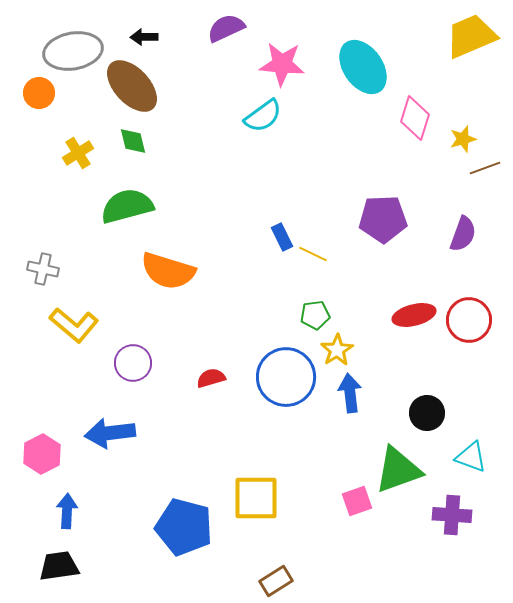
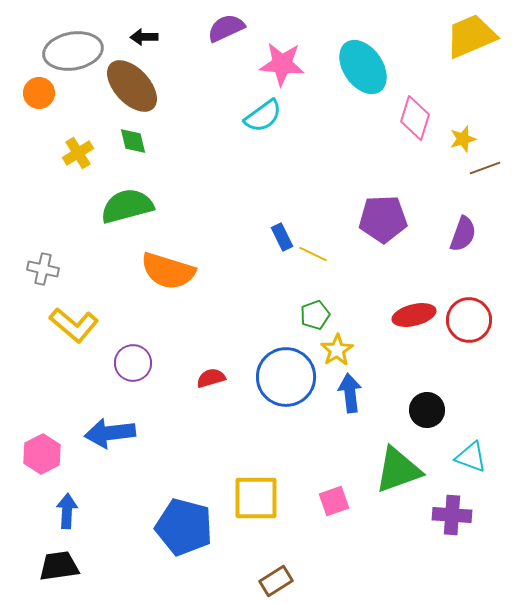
green pentagon at (315, 315): rotated 12 degrees counterclockwise
black circle at (427, 413): moved 3 px up
pink square at (357, 501): moved 23 px left
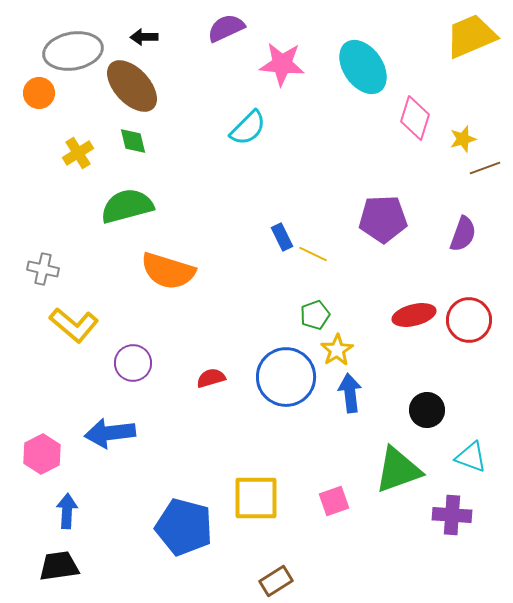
cyan semicircle at (263, 116): moved 15 px left, 12 px down; rotated 9 degrees counterclockwise
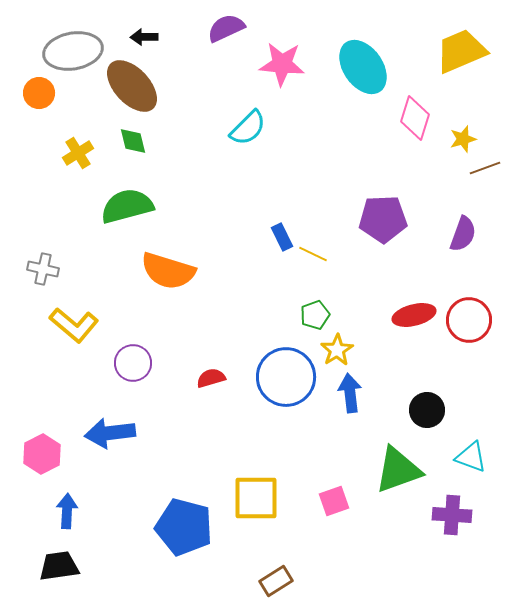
yellow trapezoid at (471, 36): moved 10 px left, 15 px down
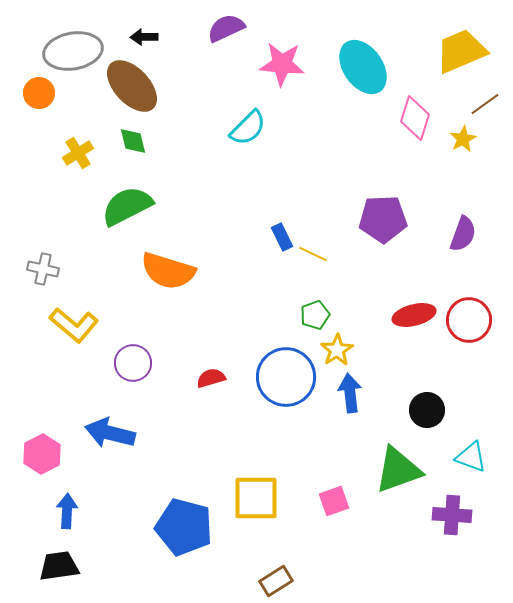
yellow star at (463, 139): rotated 12 degrees counterclockwise
brown line at (485, 168): moved 64 px up; rotated 16 degrees counterclockwise
green semicircle at (127, 206): rotated 12 degrees counterclockwise
blue arrow at (110, 433): rotated 21 degrees clockwise
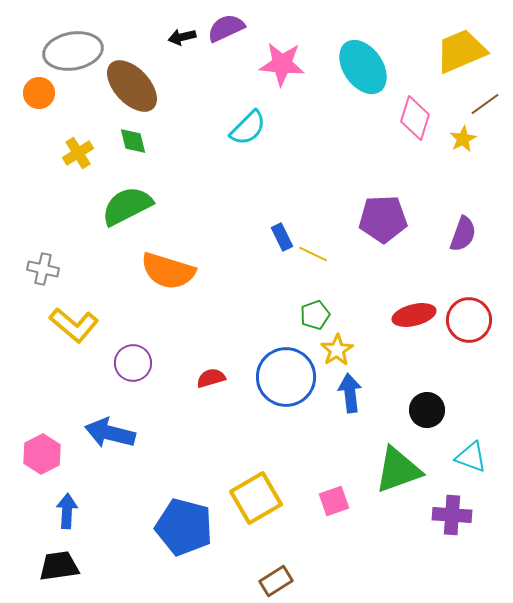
black arrow at (144, 37): moved 38 px right; rotated 12 degrees counterclockwise
yellow square at (256, 498): rotated 30 degrees counterclockwise
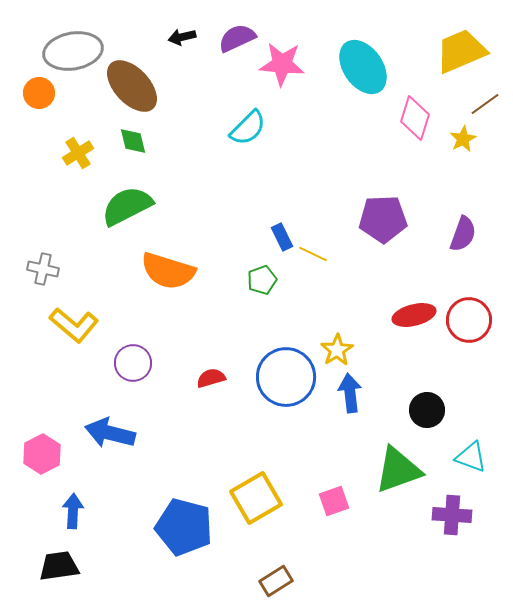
purple semicircle at (226, 28): moved 11 px right, 10 px down
green pentagon at (315, 315): moved 53 px left, 35 px up
blue arrow at (67, 511): moved 6 px right
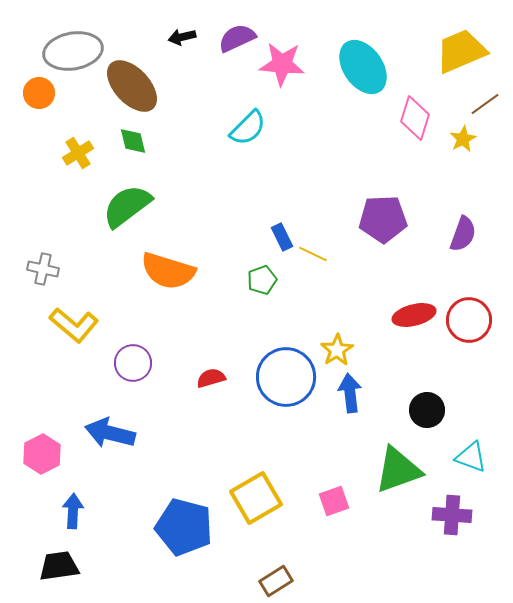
green semicircle at (127, 206): rotated 10 degrees counterclockwise
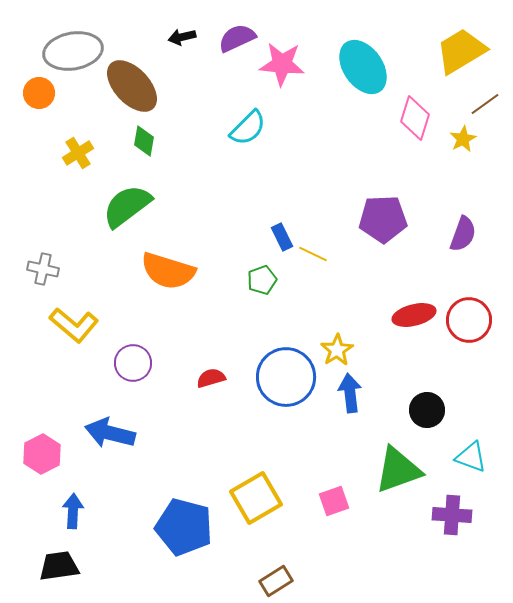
yellow trapezoid at (461, 51): rotated 8 degrees counterclockwise
green diamond at (133, 141): moved 11 px right; rotated 24 degrees clockwise
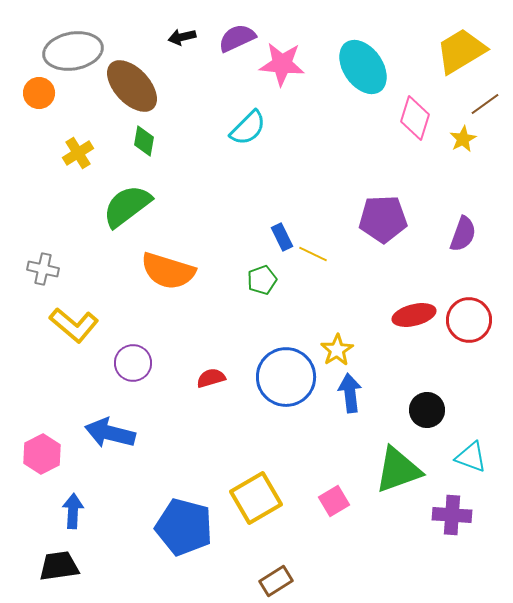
pink square at (334, 501): rotated 12 degrees counterclockwise
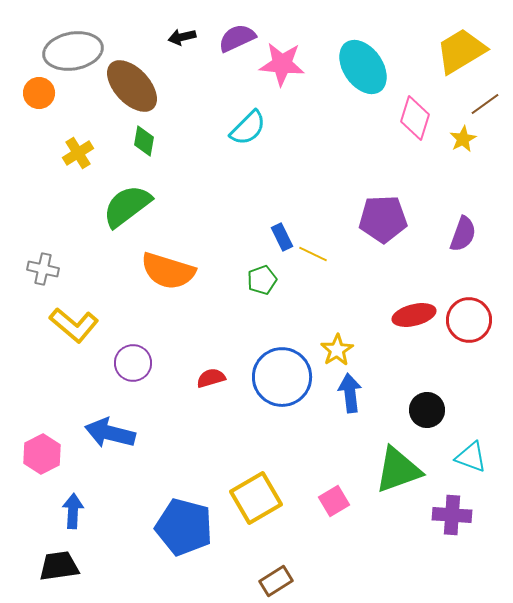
blue circle at (286, 377): moved 4 px left
